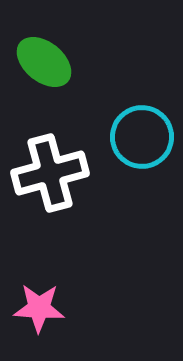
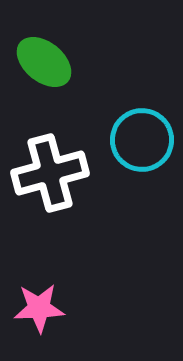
cyan circle: moved 3 px down
pink star: rotated 6 degrees counterclockwise
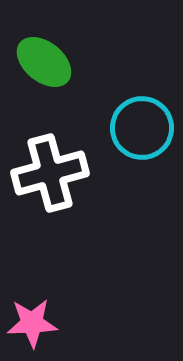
cyan circle: moved 12 px up
pink star: moved 7 px left, 15 px down
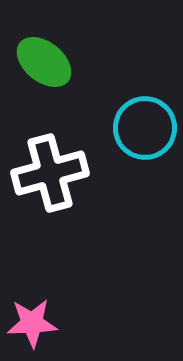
cyan circle: moved 3 px right
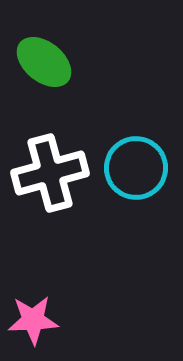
cyan circle: moved 9 px left, 40 px down
pink star: moved 1 px right, 3 px up
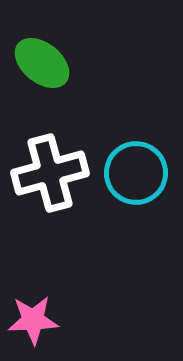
green ellipse: moved 2 px left, 1 px down
cyan circle: moved 5 px down
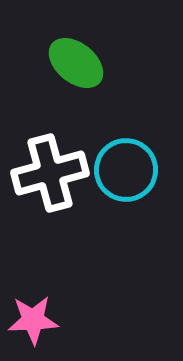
green ellipse: moved 34 px right
cyan circle: moved 10 px left, 3 px up
